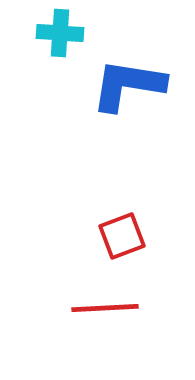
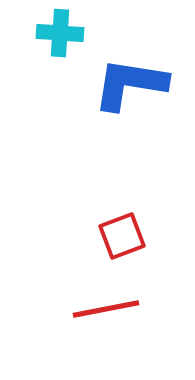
blue L-shape: moved 2 px right, 1 px up
red line: moved 1 px right, 1 px down; rotated 8 degrees counterclockwise
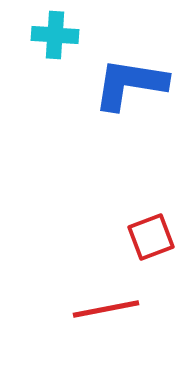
cyan cross: moved 5 px left, 2 px down
red square: moved 29 px right, 1 px down
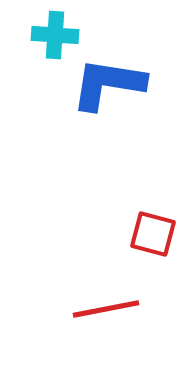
blue L-shape: moved 22 px left
red square: moved 2 px right, 3 px up; rotated 36 degrees clockwise
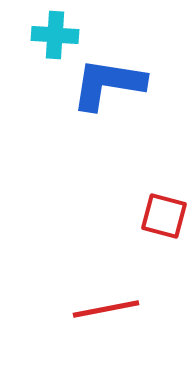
red square: moved 11 px right, 18 px up
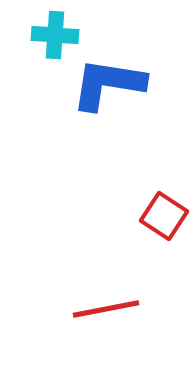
red square: rotated 18 degrees clockwise
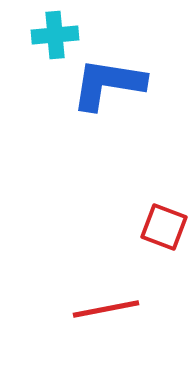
cyan cross: rotated 9 degrees counterclockwise
red square: moved 11 px down; rotated 12 degrees counterclockwise
